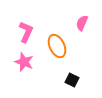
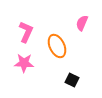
pink star: moved 1 px down; rotated 18 degrees counterclockwise
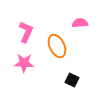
pink semicircle: moved 2 px left; rotated 63 degrees clockwise
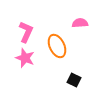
pink star: moved 1 px right, 5 px up; rotated 18 degrees clockwise
black square: moved 2 px right
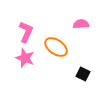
pink semicircle: moved 1 px right, 1 px down
orange ellipse: moved 1 px left, 1 px down; rotated 30 degrees counterclockwise
black square: moved 9 px right, 6 px up
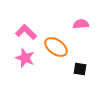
pink L-shape: rotated 70 degrees counterclockwise
black square: moved 3 px left, 5 px up; rotated 16 degrees counterclockwise
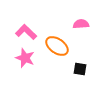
orange ellipse: moved 1 px right, 1 px up
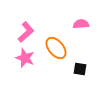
pink L-shape: rotated 95 degrees clockwise
orange ellipse: moved 1 px left, 2 px down; rotated 15 degrees clockwise
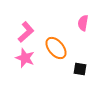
pink semicircle: moved 2 px right, 1 px up; rotated 77 degrees counterclockwise
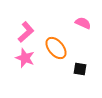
pink semicircle: rotated 105 degrees clockwise
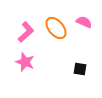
pink semicircle: moved 1 px right, 1 px up
orange ellipse: moved 20 px up
pink star: moved 4 px down
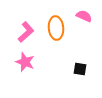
pink semicircle: moved 6 px up
orange ellipse: rotated 35 degrees clockwise
